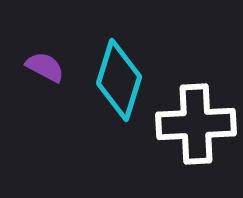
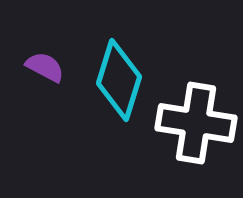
white cross: moved 1 px up; rotated 12 degrees clockwise
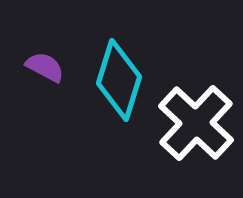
white cross: rotated 34 degrees clockwise
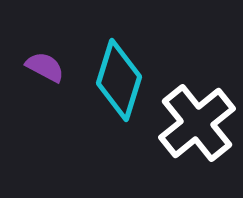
white cross: moved 1 px right; rotated 8 degrees clockwise
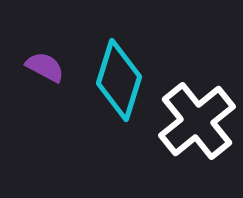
white cross: moved 2 px up
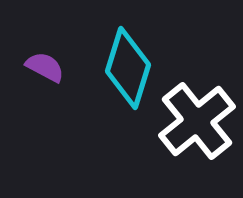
cyan diamond: moved 9 px right, 12 px up
